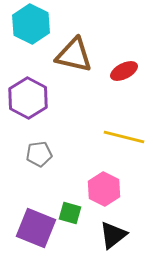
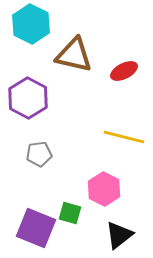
black triangle: moved 6 px right
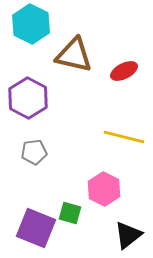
gray pentagon: moved 5 px left, 2 px up
black triangle: moved 9 px right
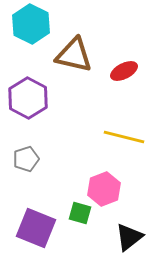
gray pentagon: moved 8 px left, 7 px down; rotated 10 degrees counterclockwise
pink hexagon: rotated 12 degrees clockwise
green square: moved 10 px right
black triangle: moved 1 px right, 2 px down
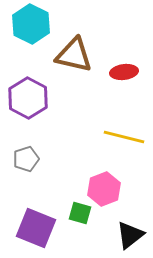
red ellipse: moved 1 px down; rotated 20 degrees clockwise
black triangle: moved 1 px right, 2 px up
